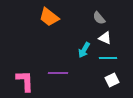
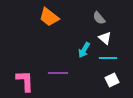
white triangle: rotated 16 degrees clockwise
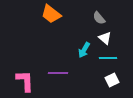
orange trapezoid: moved 2 px right, 3 px up
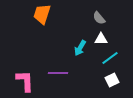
orange trapezoid: moved 9 px left; rotated 70 degrees clockwise
white triangle: moved 4 px left, 1 px down; rotated 40 degrees counterclockwise
cyan arrow: moved 4 px left, 2 px up
cyan line: moved 2 px right; rotated 36 degrees counterclockwise
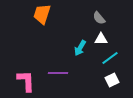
pink L-shape: moved 1 px right
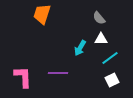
pink L-shape: moved 3 px left, 4 px up
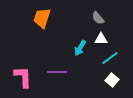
orange trapezoid: moved 4 px down
gray semicircle: moved 1 px left
purple line: moved 1 px left, 1 px up
white square: rotated 24 degrees counterclockwise
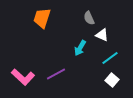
gray semicircle: moved 9 px left; rotated 16 degrees clockwise
white triangle: moved 1 px right, 4 px up; rotated 24 degrees clockwise
purple line: moved 1 px left, 2 px down; rotated 30 degrees counterclockwise
pink L-shape: rotated 135 degrees clockwise
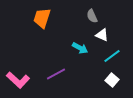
gray semicircle: moved 3 px right, 2 px up
cyan arrow: rotated 91 degrees counterclockwise
cyan line: moved 2 px right, 2 px up
pink L-shape: moved 5 px left, 3 px down
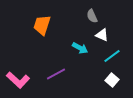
orange trapezoid: moved 7 px down
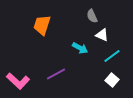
pink L-shape: moved 1 px down
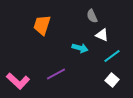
cyan arrow: rotated 14 degrees counterclockwise
